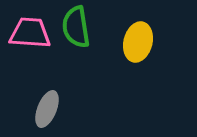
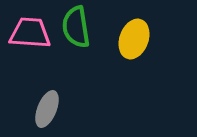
yellow ellipse: moved 4 px left, 3 px up; rotated 6 degrees clockwise
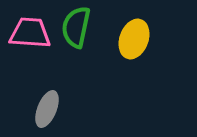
green semicircle: rotated 21 degrees clockwise
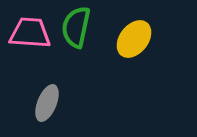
yellow ellipse: rotated 18 degrees clockwise
gray ellipse: moved 6 px up
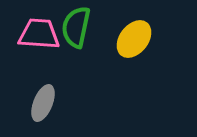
pink trapezoid: moved 9 px right, 1 px down
gray ellipse: moved 4 px left
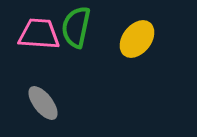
yellow ellipse: moved 3 px right
gray ellipse: rotated 60 degrees counterclockwise
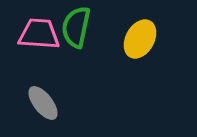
yellow ellipse: moved 3 px right; rotated 9 degrees counterclockwise
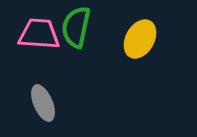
gray ellipse: rotated 15 degrees clockwise
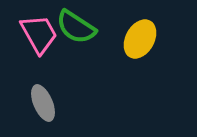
green semicircle: rotated 69 degrees counterclockwise
pink trapezoid: rotated 57 degrees clockwise
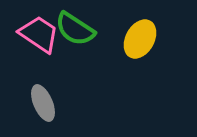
green semicircle: moved 1 px left, 2 px down
pink trapezoid: rotated 27 degrees counterclockwise
